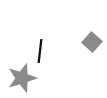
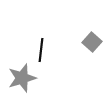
black line: moved 1 px right, 1 px up
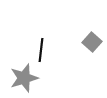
gray star: moved 2 px right
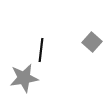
gray star: rotated 8 degrees clockwise
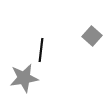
gray square: moved 6 px up
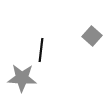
gray star: moved 2 px left; rotated 12 degrees clockwise
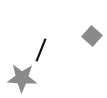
black line: rotated 15 degrees clockwise
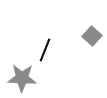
black line: moved 4 px right
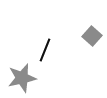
gray star: rotated 16 degrees counterclockwise
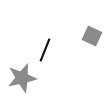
gray square: rotated 18 degrees counterclockwise
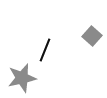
gray square: rotated 18 degrees clockwise
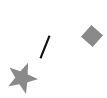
black line: moved 3 px up
